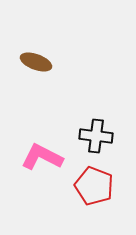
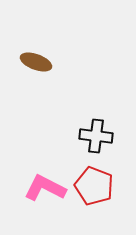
pink L-shape: moved 3 px right, 31 px down
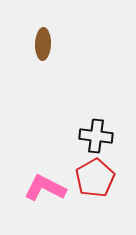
brown ellipse: moved 7 px right, 18 px up; rotated 72 degrees clockwise
red pentagon: moved 1 px right, 8 px up; rotated 21 degrees clockwise
